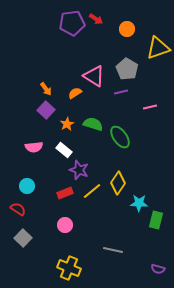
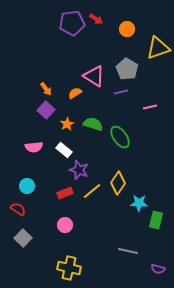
gray line: moved 15 px right, 1 px down
yellow cross: rotated 10 degrees counterclockwise
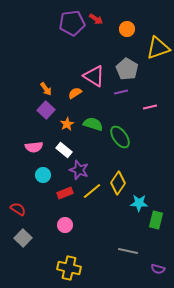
cyan circle: moved 16 px right, 11 px up
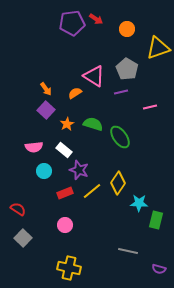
cyan circle: moved 1 px right, 4 px up
purple semicircle: moved 1 px right
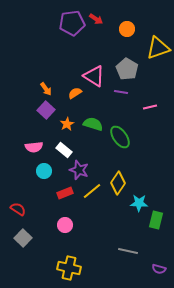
purple line: rotated 24 degrees clockwise
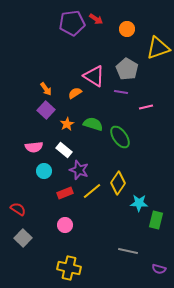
pink line: moved 4 px left
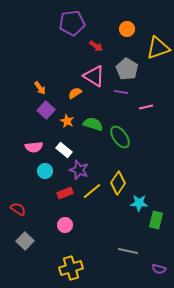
red arrow: moved 27 px down
orange arrow: moved 6 px left, 1 px up
orange star: moved 3 px up; rotated 16 degrees counterclockwise
cyan circle: moved 1 px right
gray square: moved 2 px right, 3 px down
yellow cross: moved 2 px right; rotated 30 degrees counterclockwise
